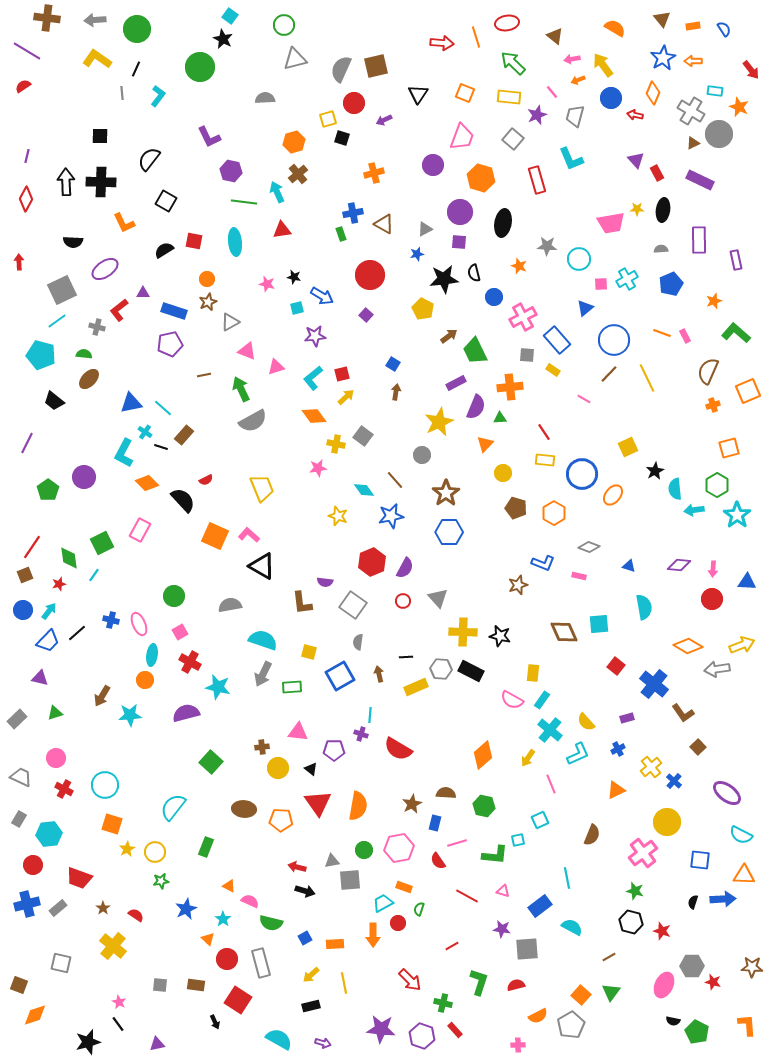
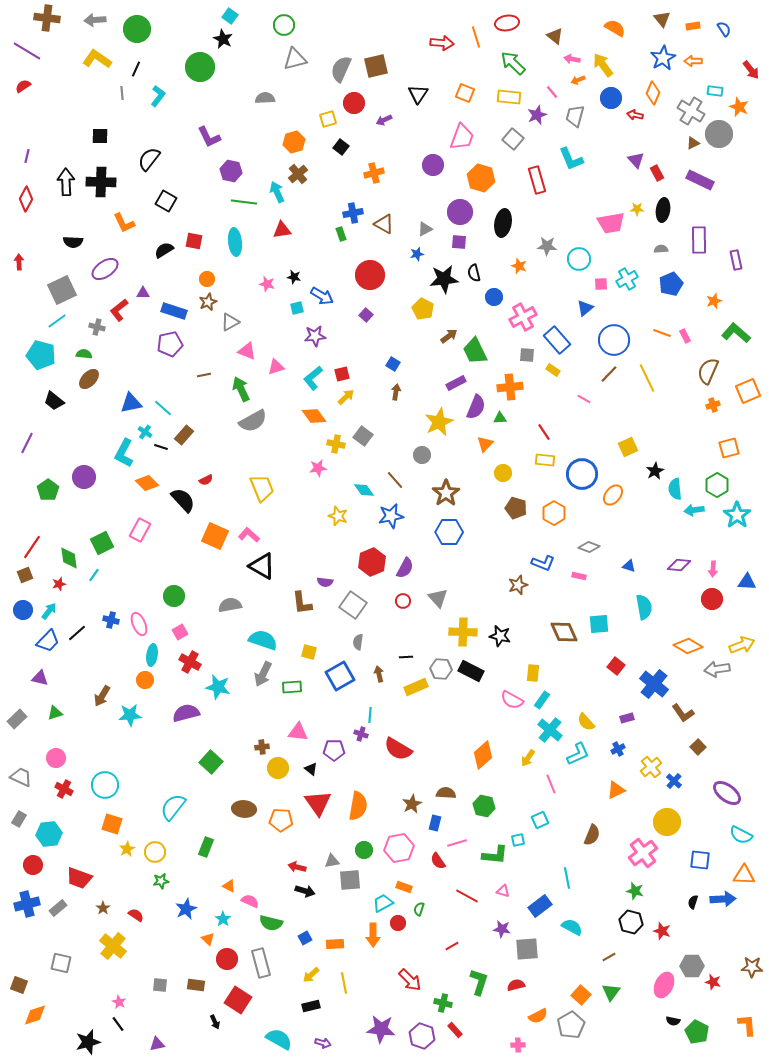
pink arrow at (572, 59): rotated 21 degrees clockwise
black square at (342, 138): moved 1 px left, 9 px down; rotated 21 degrees clockwise
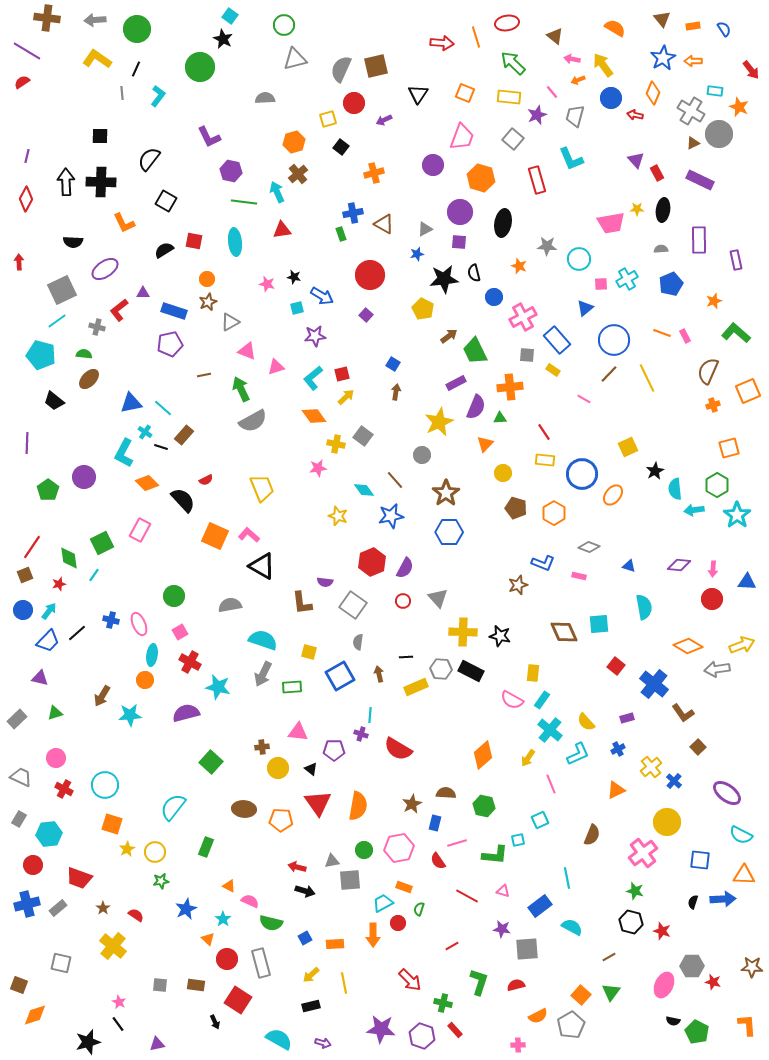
red semicircle at (23, 86): moved 1 px left, 4 px up
purple line at (27, 443): rotated 25 degrees counterclockwise
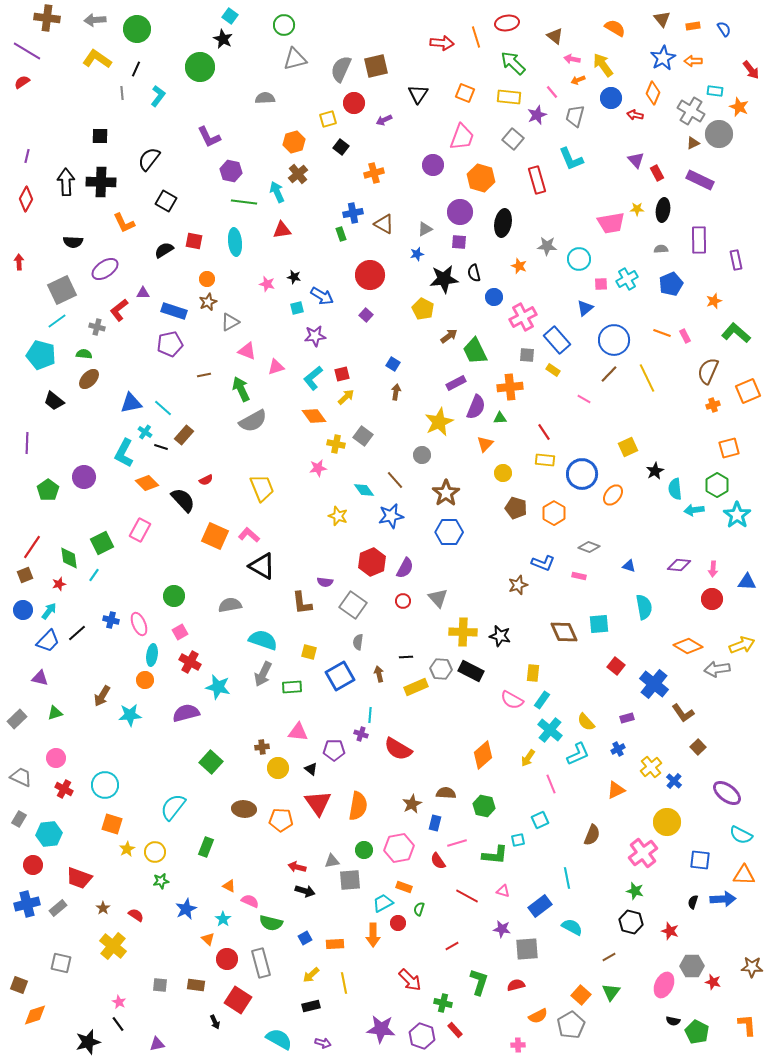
red star at (662, 931): moved 8 px right
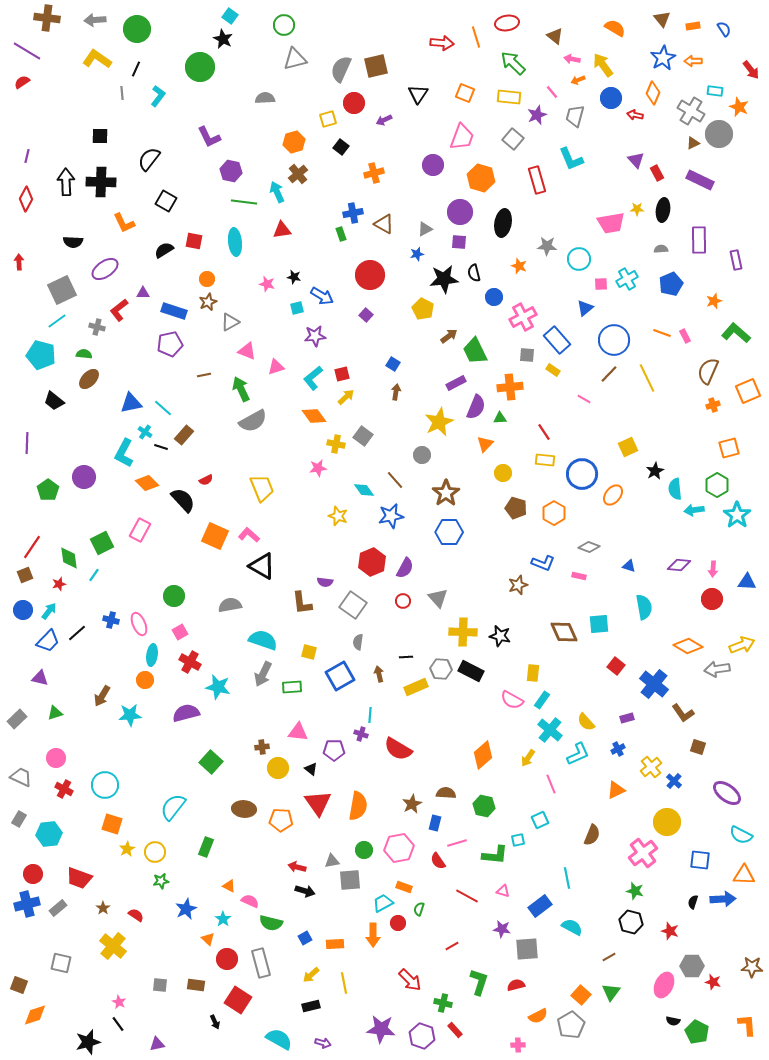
brown square at (698, 747): rotated 28 degrees counterclockwise
red circle at (33, 865): moved 9 px down
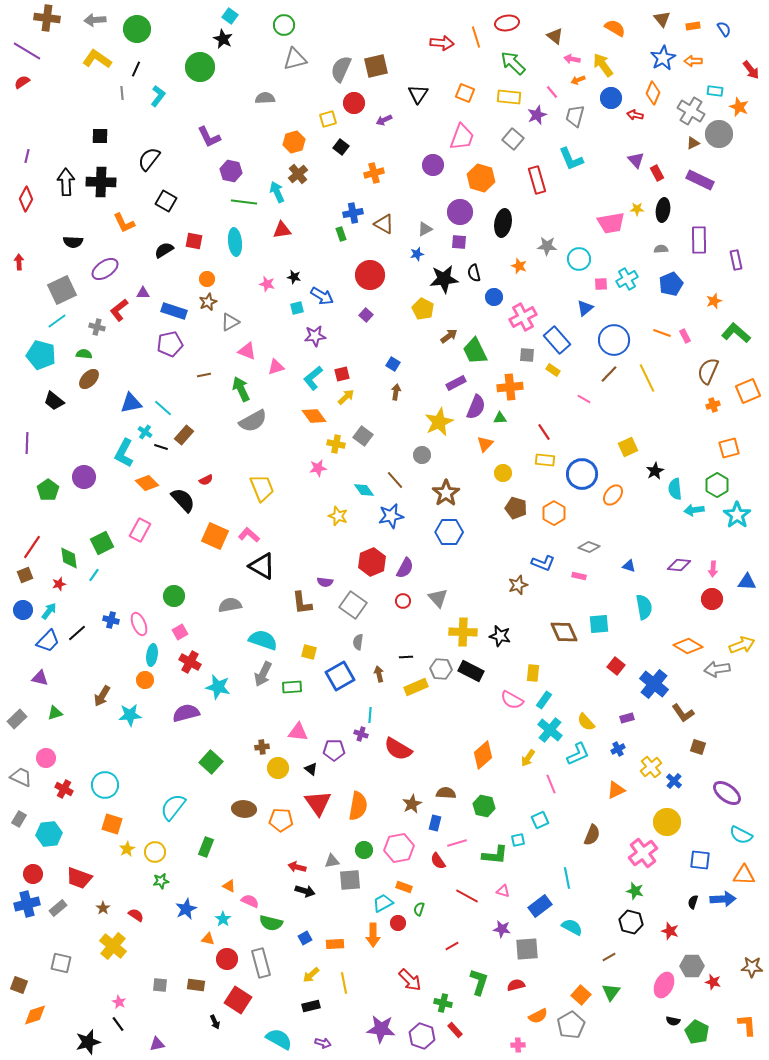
cyan rectangle at (542, 700): moved 2 px right
pink circle at (56, 758): moved 10 px left
orange triangle at (208, 939): rotated 32 degrees counterclockwise
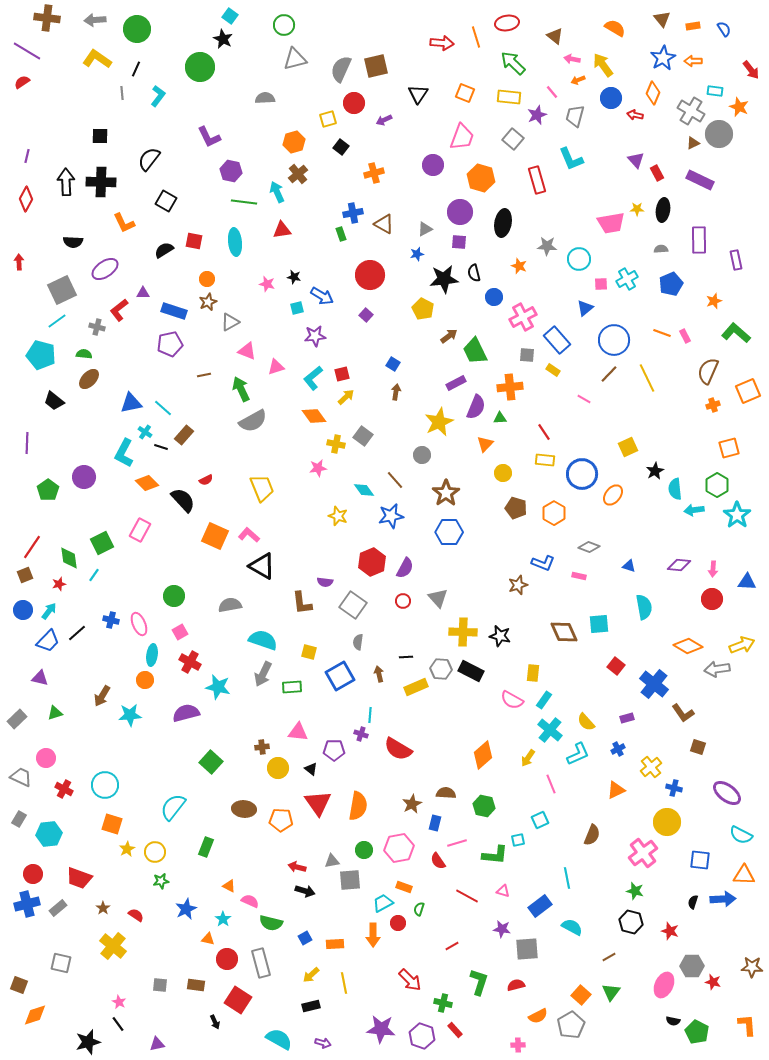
blue cross at (674, 781): moved 7 px down; rotated 28 degrees counterclockwise
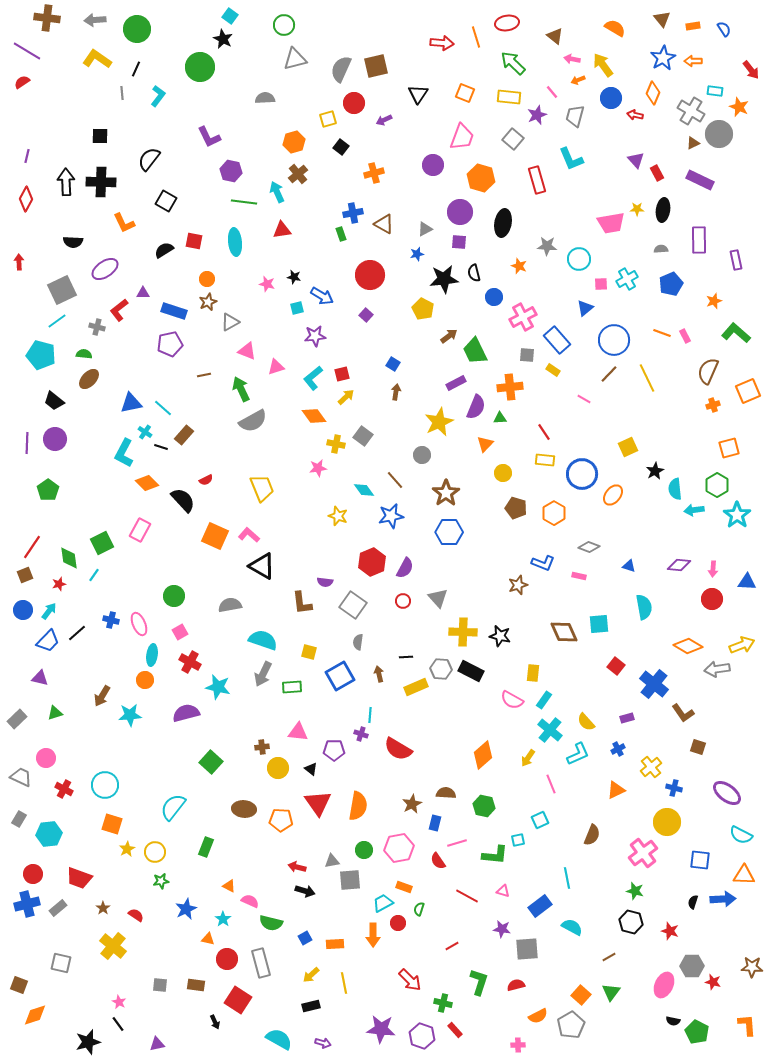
purple circle at (84, 477): moved 29 px left, 38 px up
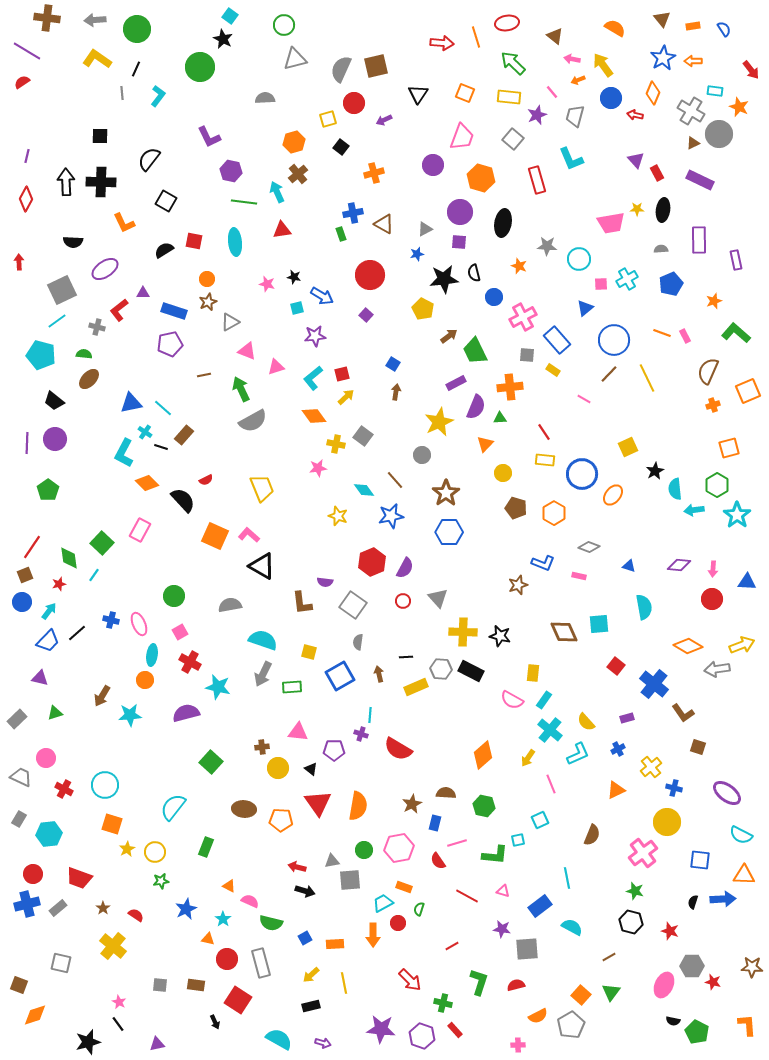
green square at (102, 543): rotated 20 degrees counterclockwise
blue circle at (23, 610): moved 1 px left, 8 px up
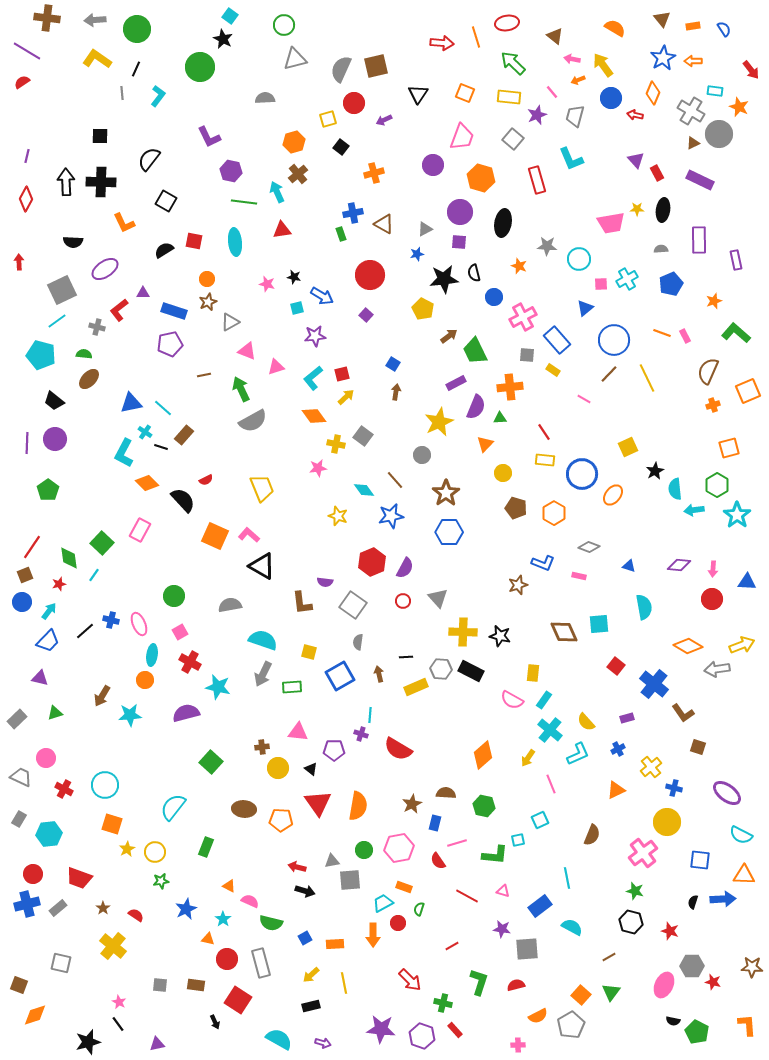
black line at (77, 633): moved 8 px right, 2 px up
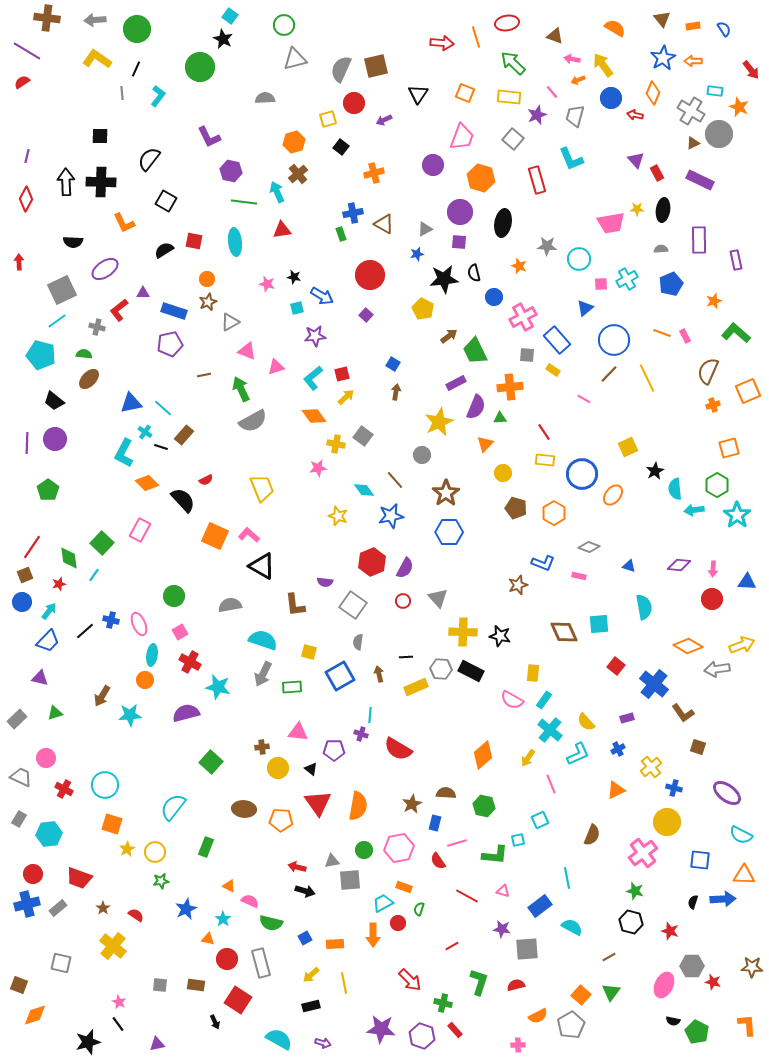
brown triangle at (555, 36): rotated 18 degrees counterclockwise
brown L-shape at (302, 603): moved 7 px left, 2 px down
